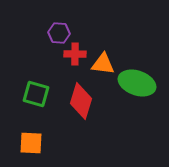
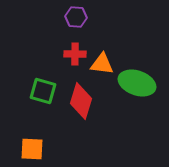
purple hexagon: moved 17 px right, 16 px up
orange triangle: moved 1 px left
green square: moved 7 px right, 3 px up
orange square: moved 1 px right, 6 px down
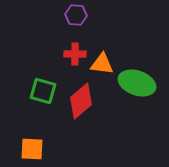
purple hexagon: moved 2 px up
red diamond: rotated 33 degrees clockwise
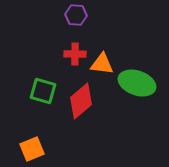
orange square: rotated 25 degrees counterclockwise
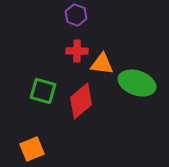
purple hexagon: rotated 15 degrees clockwise
red cross: moved 2 px right, 3 px up
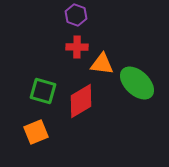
red cross: moved 4 px up
green ellipse: rotated 24 degrees clockwise
red diamond: rotated 9 degrees clockwise
orange square: moved 4 px right, 17 px up
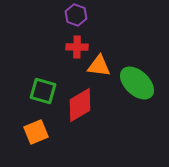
orange triangle: moved 3 px left, 2 px down
red diamond: moved 1 px left, 4 px down
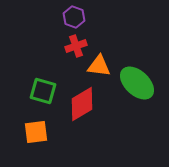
purple hexagon: moved 2 px left, 2 px down
red cross: moved 1 px left, 1 px up; rotated 20 degrees counterclockwise
red diamond: moved 2 px right, 1 px up
orange square: rotated 15 degrees clockwise
